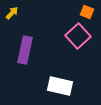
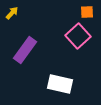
orange square: rotated 24 degrees counterclockwise
purple rectangle: rotated 24 degrees clockwise
white rectangle: moved 2 px up
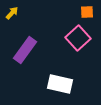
pink square: moved 2 px down
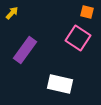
orange square: rotated 16 degrees clockwise
pink square: rotated 15 degrees counterclockwise
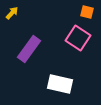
purple rectangle: moved 4 px right, 1 px up
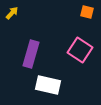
pink square: moved 2 px right, 12 px down
purple rectangle: moved 2 px right, 5 px down; rotated 20 degrees counterclockwise
white rectangle: moved 12 px left, 1 px down
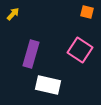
yellow arrow: moved 1 px right, 1 px down
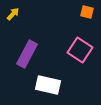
purple rectangle: moved 4 px left; rotated 12 degrees clockwise
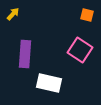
orange square: moved 3 px down
purple rectangle: moved 2 px left; rotated 24 degrees counterclockwise
white rectangle: moved 1 px right, 2 px up
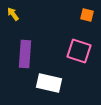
yellow arrow: rotated 80 degrees counterclockwise
pink square: moved 1 px left, 1 px down; rotated 15 degrees counterclockwise
